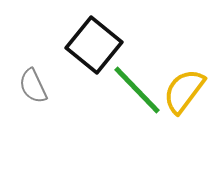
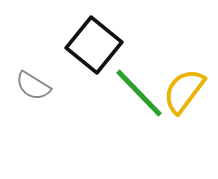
gray semicircle: rotated 33 degrees counterclockwise
green line: moved 2 px right, 3 px down
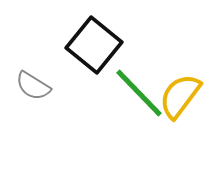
yellow semicircle: moved 4 px left, 5 px down
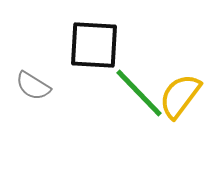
black square: rotated 36 degrees counterclockwise
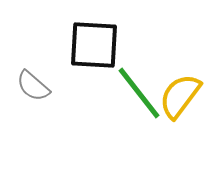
gray semicircle: rotated 9 degrees clockwise
green line: rotated 6 degrees clockwise
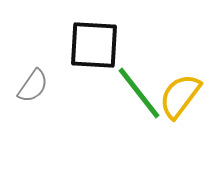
gray semicircle: rotated 96 degrees counterclockwise
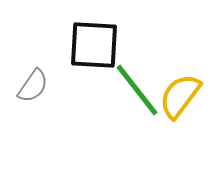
green line: moved 2 px left, 3 px up
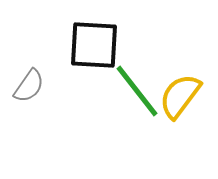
gray semicircle: moved 4 px left
green line: moved 1 px down
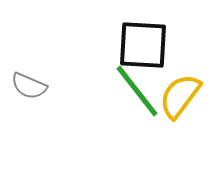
black square: moved 49 px right
gray semicircle: rotated 78 degrees clockwise
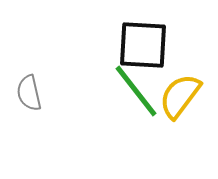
gray semicircle: moved 7 px down; rotated 54 degrees clockwise
green line: moved 1 px left
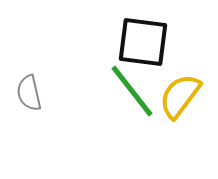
black square: moved 3 px up; rotated 4 degrees clockwise
green line: moved 4 px left
